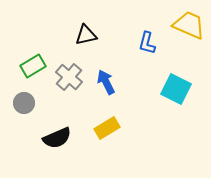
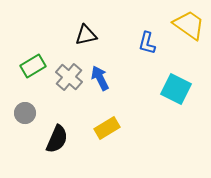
yellow trapezoid: rotated 12 degrees clockwise
blue arrow: moved 6 px left, 4 px up
gray circle: moved 1 px right, 10 px down
black semicircle: moved 1 px down; rotated 44 degrees counterclockwise
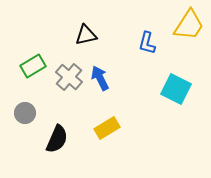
yellow trapezoid: rotated 88 degrees clockwise
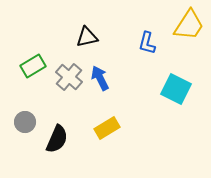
black triangle: moved 1 px right, 2 px down
gray circle: moved 9 px down
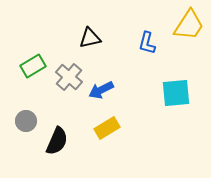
black triangle: moved 3 px right, 1 px down
blue arrow: moved 1 px right, 12 px down; rotated 90 degrees counterclockwise
cyan square: moved 4 px down; rotated 32 degrees counterclockwise
gray circle: moved 1 px right, 1 px up
black semicircle: moved 2 px down
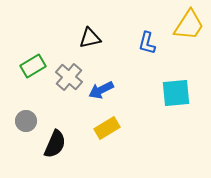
black semicircle: moved 2 px left, 3 px down
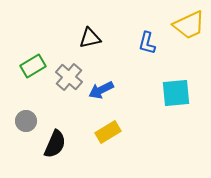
yellow trapezoid: rotated 32 degrees clockwise
yellow rectangle: moved 1 px right, 4 px down
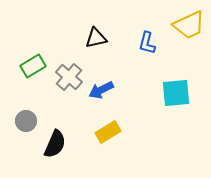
black triangle: moved 6 px right
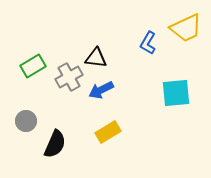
yellow trapezoid: moved 3 px left, 3 px down
black triangle: moved 20 px down; rotated 20 degrees clockwise
blue L-shape: moved 1 px right; rotated 15 degrees clockwise
gray cross: rotated 20 degrees clockwise
